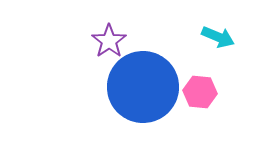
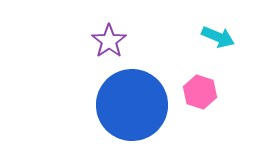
blue circle: moved 11 px left, 18 px down
pink hexagon: rotated 12 degrees clockwise
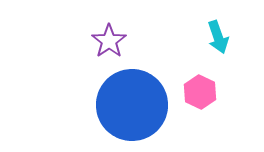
cyan arrow: rotated 48 degrees clockwise
pink hexagon: rotated 8 degrees clockwise
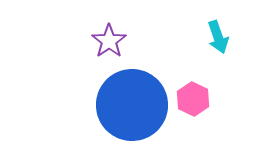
pink hexagon: moved 7 px left, 7 px down
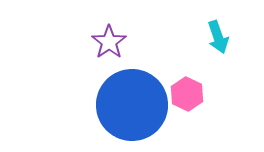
purple star: moved 1 px down
pink hexagon: moved 6 px left, 5 px up
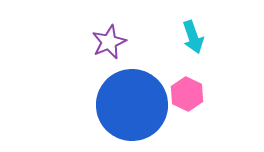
cyan arrow: moved 25 px left
purple star: rotated 12 degrees clockwise
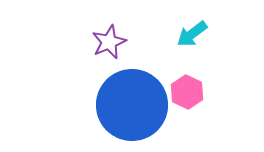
cyan arrow: moved 1 px left, 3 px up; rotated 72 degrees clockwise
pink hexagon: moved 2 px up
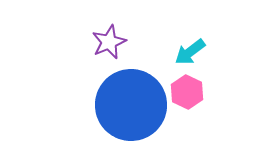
cyan arrow: moved 2 px left, 18 px down
blue circle: moved 1 px left
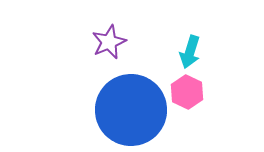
cyan arrow: rotated 36 degrees counterclockwise
blue circle: moved 5 px down
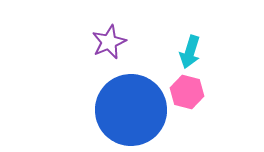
pink hexagon: rotated 12 degrees counterclockwise
